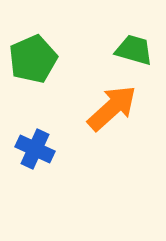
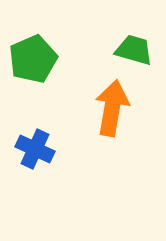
orange arrow: rotated 38 degrees counterclockwise
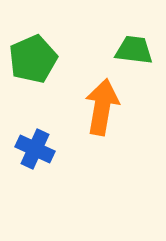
green trapezoid: rotated 9 degrees counterclockwise
orange arrow: moved 10 px left, 1 px up
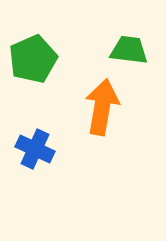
green trapezoid: moved 5 px left
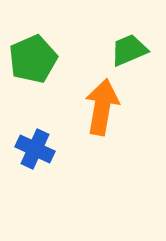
green trapezoid: rotated 30 degrees counterclockwise
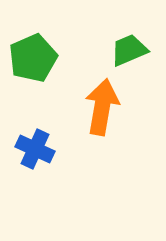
green pentagon: moved 1 px up
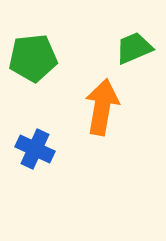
green trapezoid: moved 5 px right, 2 px up
green pentagon: rotated 18 degrees clockwise
